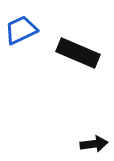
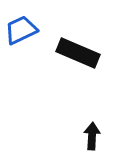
black arrow: moved 2 px left, 8 px up; rotated 80 degrees counterclockwise
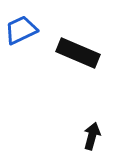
black arrow: rotated 12 degrees clockwise
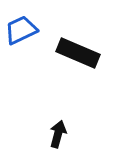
black arrow: moved 34 px left, 2 px up
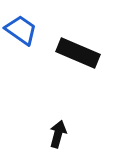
blue trapezoid: rotated 60 degrees clockwise
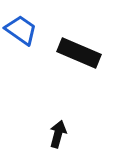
black rectangle: moved 1 px right
